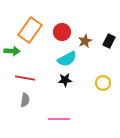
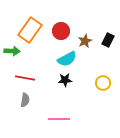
red circle: moved 1 px left, 1 px up
black rectangle: moved 1 px left, 1 px up
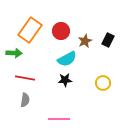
green arrow: moved 2 px right, 2 px down
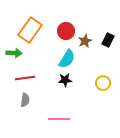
red circle: moved 5 px right
cyan semicircle: rotated 30 degrees counterclockwise
red line: rotated 18 degrees counterclockwise
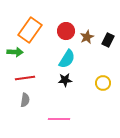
brown star: moved 2 px right, 4 px up
green arrow: moved 1 px right, 1 px up
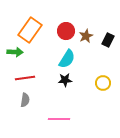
brown star: moved 1 px left, 1 px up
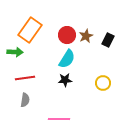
red circle: moved 1 px right, 4 px down
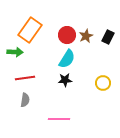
black rectangle: moved 3 px up
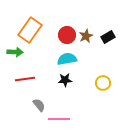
black rectangle: rotated 32 degrees clockwise
cyan semicircle: rotated 132 degrees counterclockwise
red line: moved 1 px down
gray semicircle: moved 14 px right, 5 px down; rotated 48 degrees counterclockwise
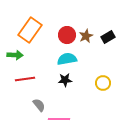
green arrow: moved 3 px down
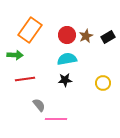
pink line: moved 3 px left
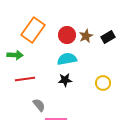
orange rectangle: moved 3 px right
